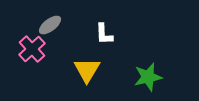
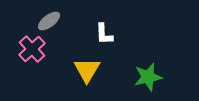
gray ellipse: moved 1 px left, 4 px up
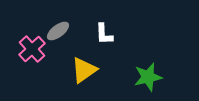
gray ellipse: moved 9 px right, 10 px down
yellow triangle: moved 3 px left; rotated 24 degrees clockwise
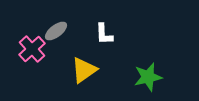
gray ellipse: moved 2 px left
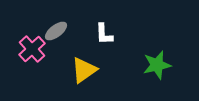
green star: moved 9 px right, 12 px up
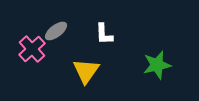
yellow triangle: moved 2 px right, 1 px down; rotated 20 degrees counterclockwise
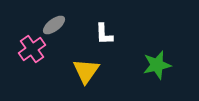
gray ellipse: moved 2 px left, 6 px up
pink cross: rotated 8 degrees clockwise
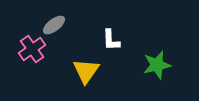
white L-shape: moved 7 px right, 6 px down
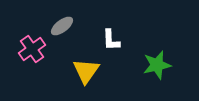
gray ellipse: moved 8 px right, 1 px down
